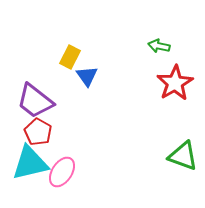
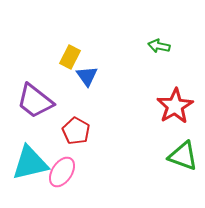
red star: moved 23 px down
red pentagon: moved 38 px right, 1 px up
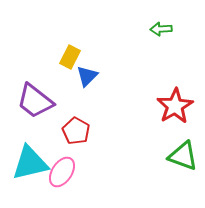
green arrow: moved 2 px right, 17 px up; rotated 15 degrees counterclockwise
blue triangle: rotated 20 degrees clockwise
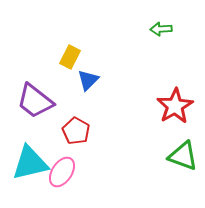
blue triangle: moved 1 px right, 4 px down
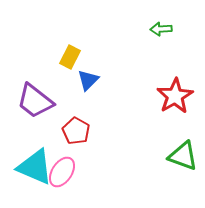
red star: moved 10 px up
cyan triangle: moved 5 px right, 4 px down; rotated 36 degrees clockwise
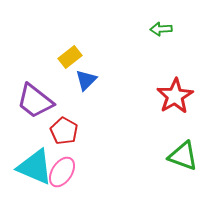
yellow rectangle: rotated 25 degrees clockwise
blue triangle: moved 2 px left
red pentagon: moved 12 px left
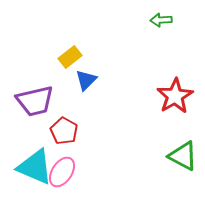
green arrow: moved 9 px up
purple trapezoid: rotated 51 degrees counterclockwise
green triangle: rotated 8 degrees clockwise
